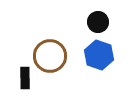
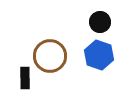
black circle: moved 2 px right
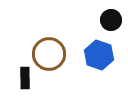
black circle: moved 11 px right, 2 px up
brown circle: moved 1 px left, 2 px up
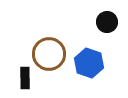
black circle: moved 4 px left, 2 px down
blue hexagon: moved 10 px left, 8 px down
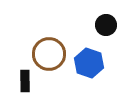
black circle: moved 1 px left, 3 px down
black rectangle: moved 3 px down
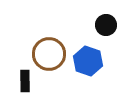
blue hexagon: moved 1 px left, 2 px up
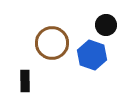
brown circle: moved 3 px right, 11 px up
blue hexagon: moved 4 px right, 6 px up
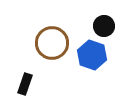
black circle: moved 2 px left, 1 px down
black rectangle: moved 3 px down; rotated 20 degrees clockwise
